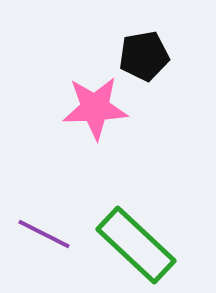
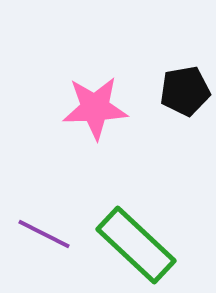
black pentagon: moved 41 px right, 35 px down
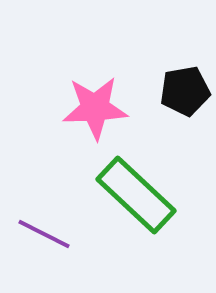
green rectangle: moved 50 px up
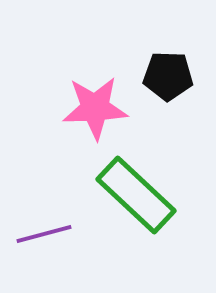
black pentagon: moved 17 px left, 15 px up; rotated 12 degrees clockwise
purple line: rotated 42 degrees counterclockwise
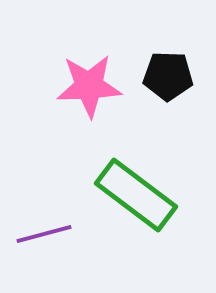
pink star: moved 6 px left, 22 px up
green rectangle: rotated 6 degrees counterclockwise
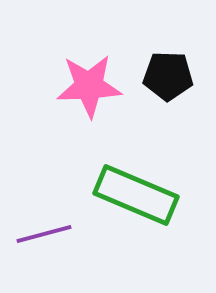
green rectangle: rotated 14 degrees counterclockwise
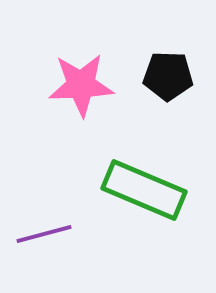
pink star: moved 8 px left, 1 px up
green rectangle: moved 8 px right, 5 px up
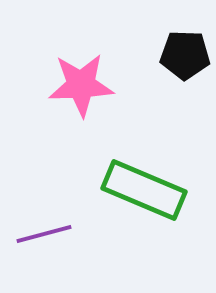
black pentagon: moved 17 px right, 21 px up
